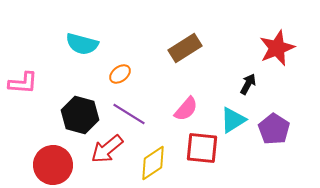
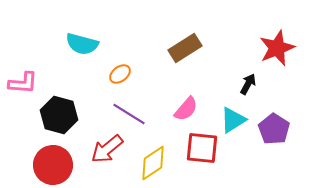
black hexagon: moved 21 px left
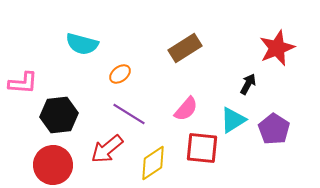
black hexagon: rotated 21 degrees counterclockwise
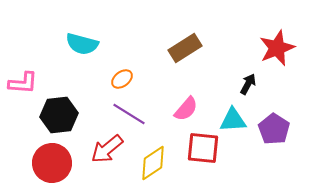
orange ellipse: moved 2 px right, 5 px down
cyan triangle: rotated 28 degrees clockwise
red square: moved 1 px right
red circle: moved 1 px left, 2 px up
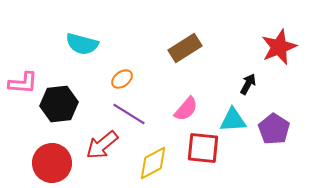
red star: moved 2 px right, 1 px up
black hexagon: moved 11 px up
red arrow: moved 5 px left, 4 px up
yellow diamond: rotated 6 degrees clockwise
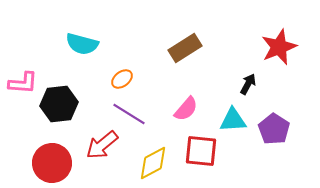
red square: moved 2 px left, 3 px down
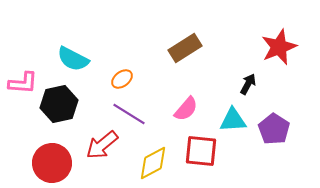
cyan semicircle: moved 9 px left, 15 px down; rotated 12 degrees clockwise
black hexagon: rotated 6 degrees counterclockwise
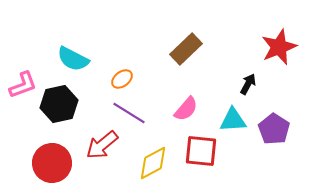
brown rectangle: moved 1 px right, 1 px down; rotated 12 degrees counterclockwise
pink L-shape: moved 2 px down; rotated 24 degrees counterclockwise
purple line: moved 1 px up
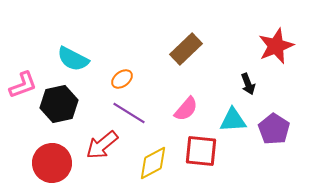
red star: moved 3 px left, 1 px up
black arrow: rotated 130 degrees clockwise
